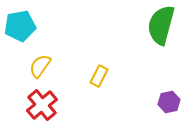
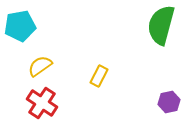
yellow semicircle: rotated 20 degrees clockwise
red cross: moved 2 px up; rotated 16 degrees counterclockwise
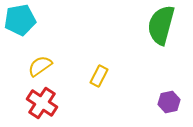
cyan pentagon: moved 6 px up
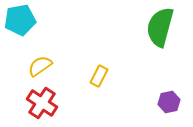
green semicircle: moved 1 px left, 2 px down
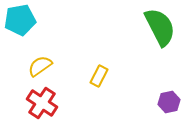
green semicircle: rotated 138 degrees clockwise
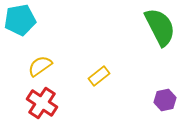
yellow rectangle: rotated 25 degrees clockwise
purple hexagon: moved 4 px left, 2 px up
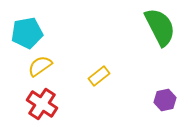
cyan pentagon: moved 7 px right, 13 px down
red cross: moved 1 px down
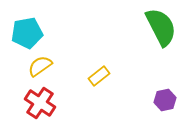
green semicircle: moved 1 px right
red cross: moved 2 px left, 1 px up
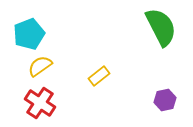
cyan pentagon: moved 2 px right, 1 px down; rotated 12 degrees counterclockwise
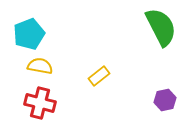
yellow semicircle: rotated 45 degrees clockwise
red cross: rotated 20 degrees counterclockwise
